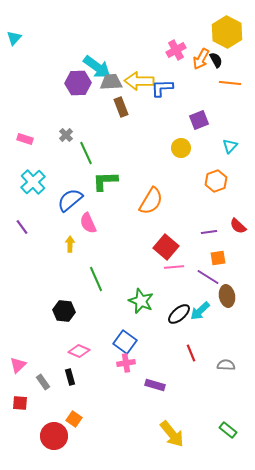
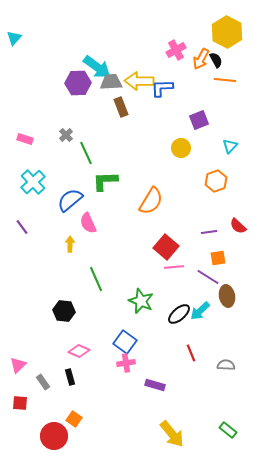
orange line at (230, 83): moved 5 px left, 3 px up
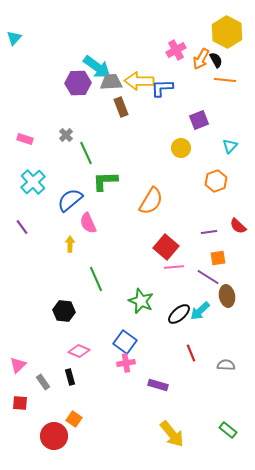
purple rectangle at (155, 385): moved 3 px right
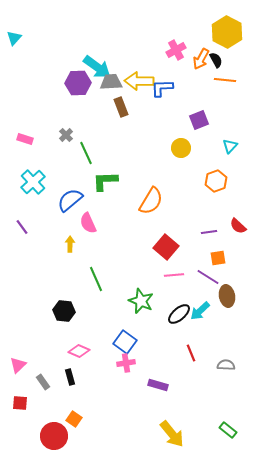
pink line at (174, 267): moved 8 px down
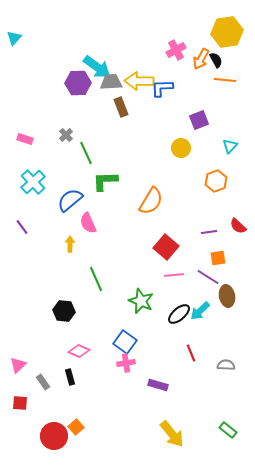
yellow hexagon at (227, 32): rotated 24 degrees clockwise
orange square at (74, 419): moved 2 px right, 8 px down; rotated 14 degrees clockwise
